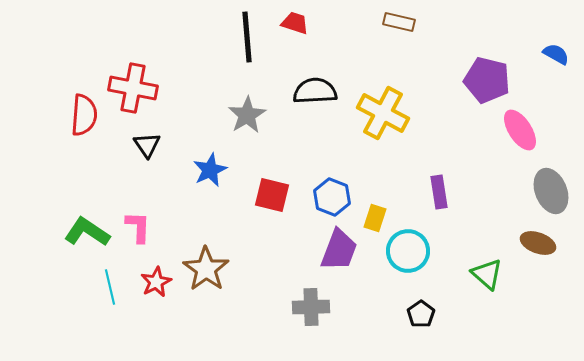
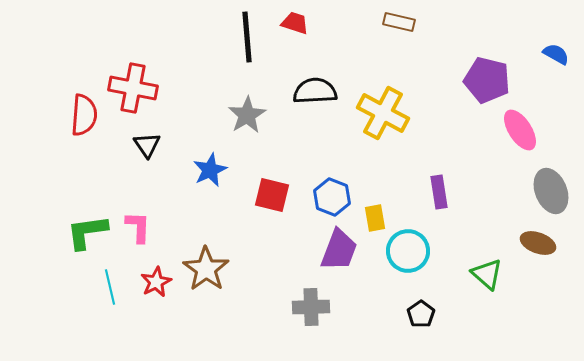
yellow rectangle: rotated 28 degrees counterclockwise
green L-shape: rotated 42 degrees counterclockwise
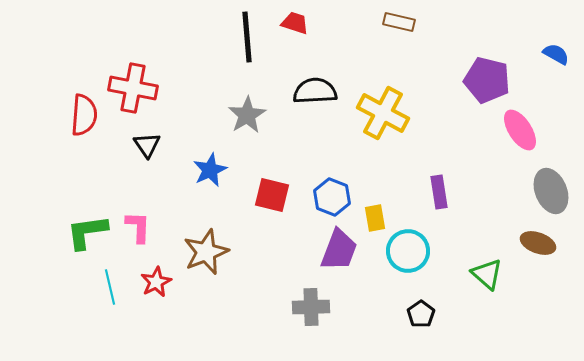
brown star: moved 17 px up; rotated 15 degrees clockwise
